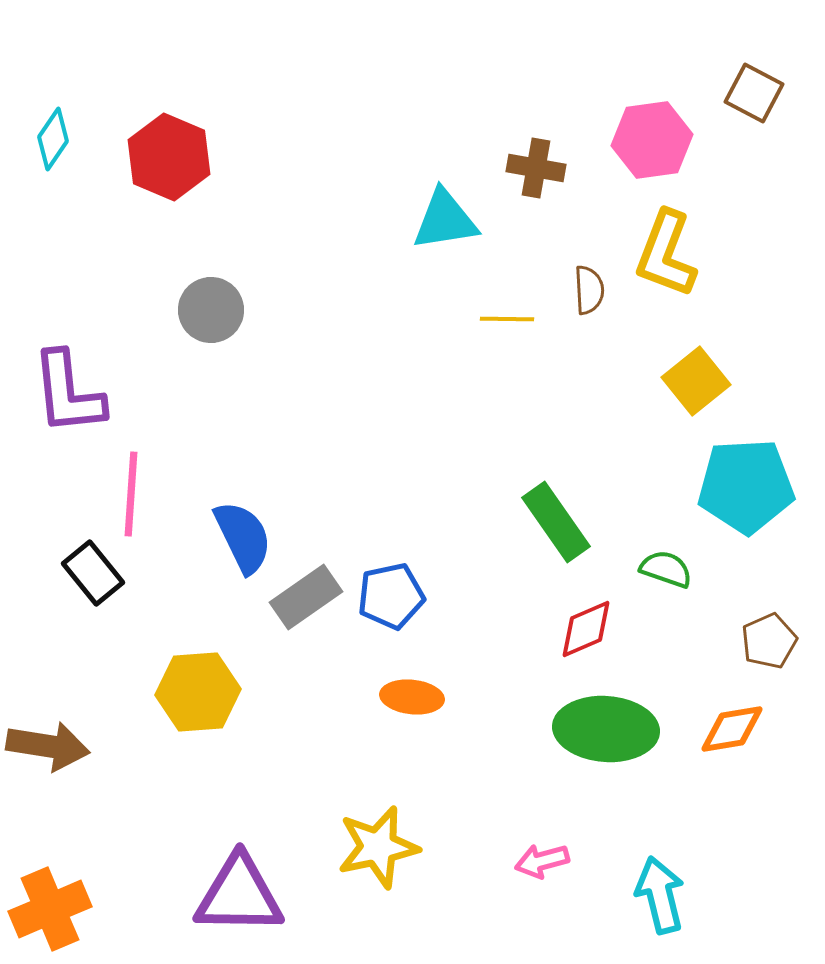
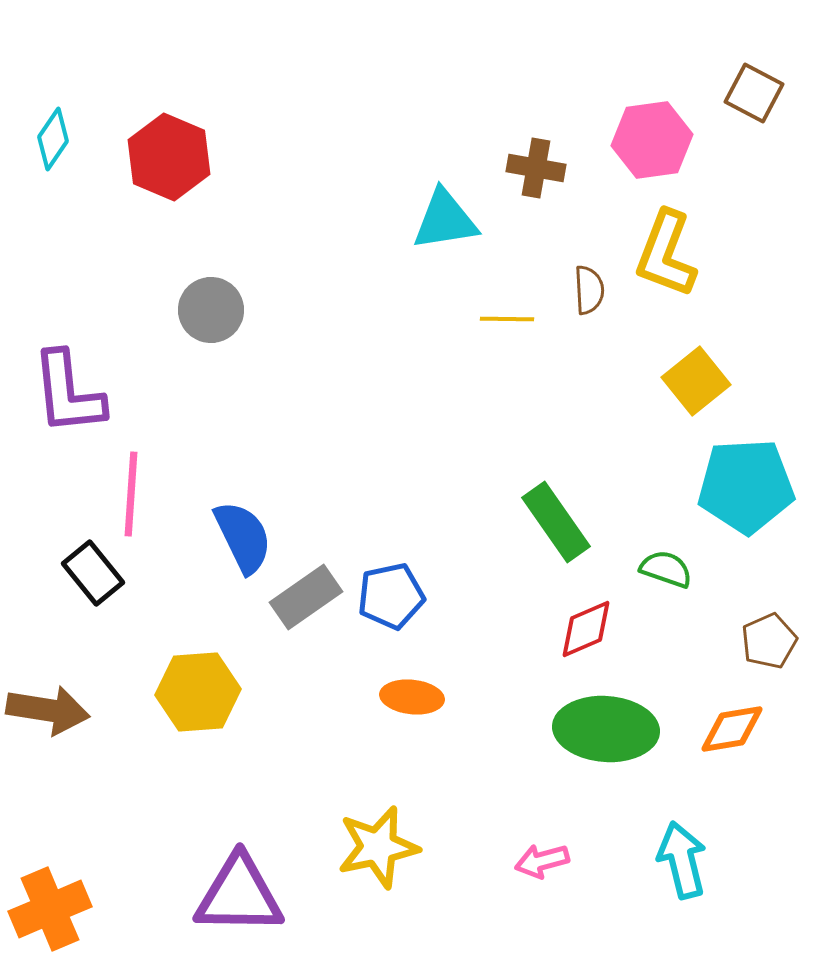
brown arrow: moved 36 px up
cyan arrow: moved 22 px right, 35 px up
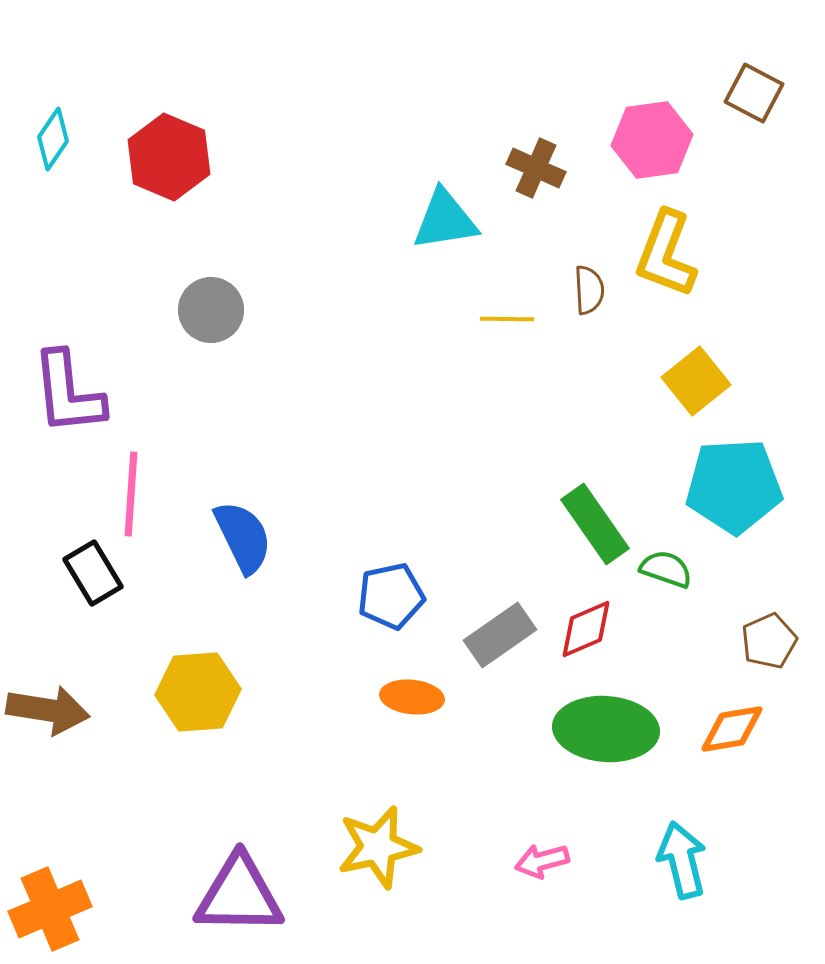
brown cross: rotated 14 degrees clockwise
cyan pentagon: moved 12 px left
green rectangle: moved 39 px right, 2 px down
black rectangle: rotated 8 degrees clockwise
gray rectangle: moved 194 px right, 38 px down
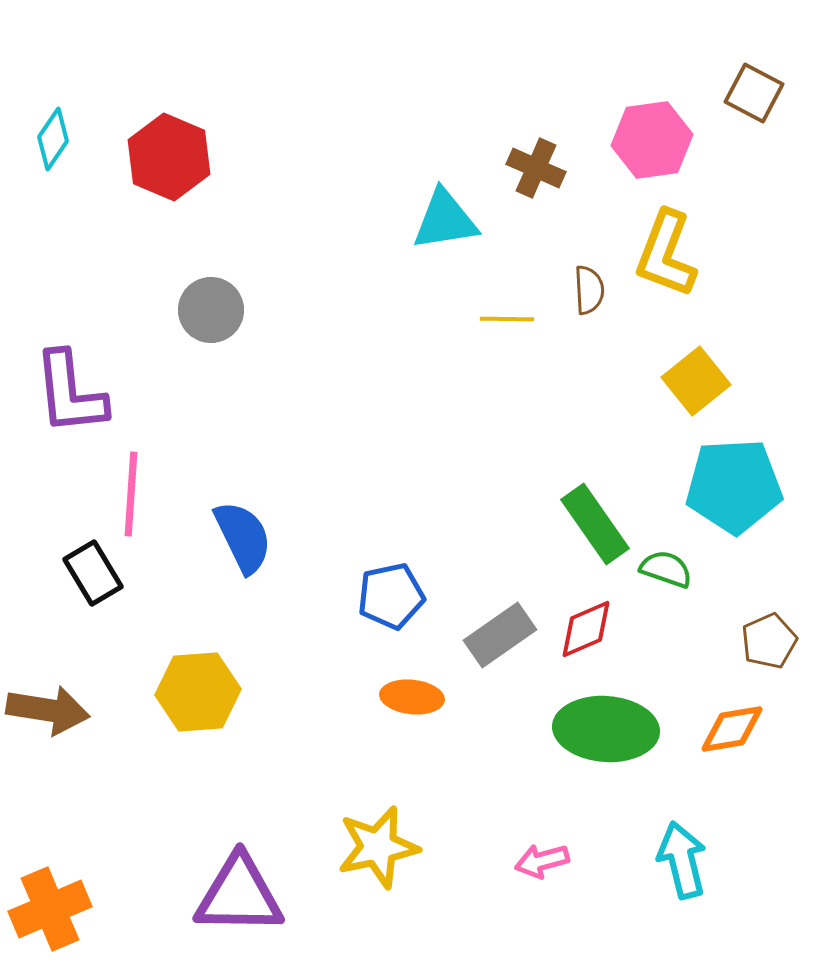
purple L-shape: moved 2 px right
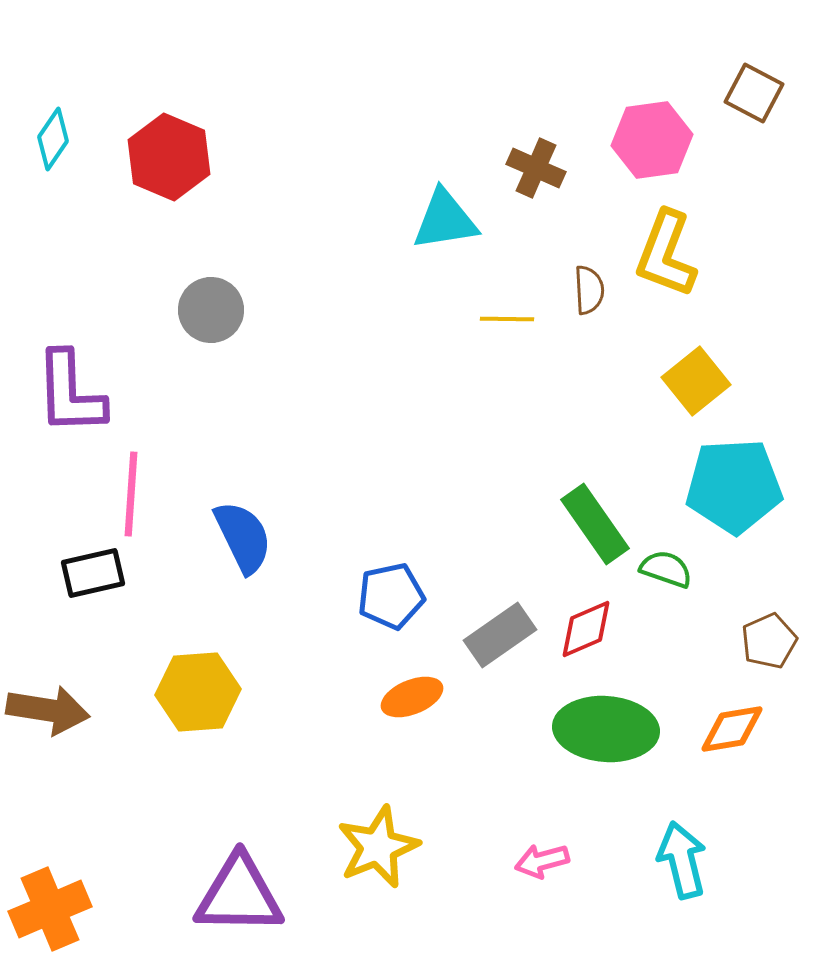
purple L-shape: rotated 4 degrees clockwise
black rectangle: rotated 72 degrees counterclockwise
orange ellipse: rotated 28 degrees counterclockwise
yellow star: rotated 10 degrees counterclockwise
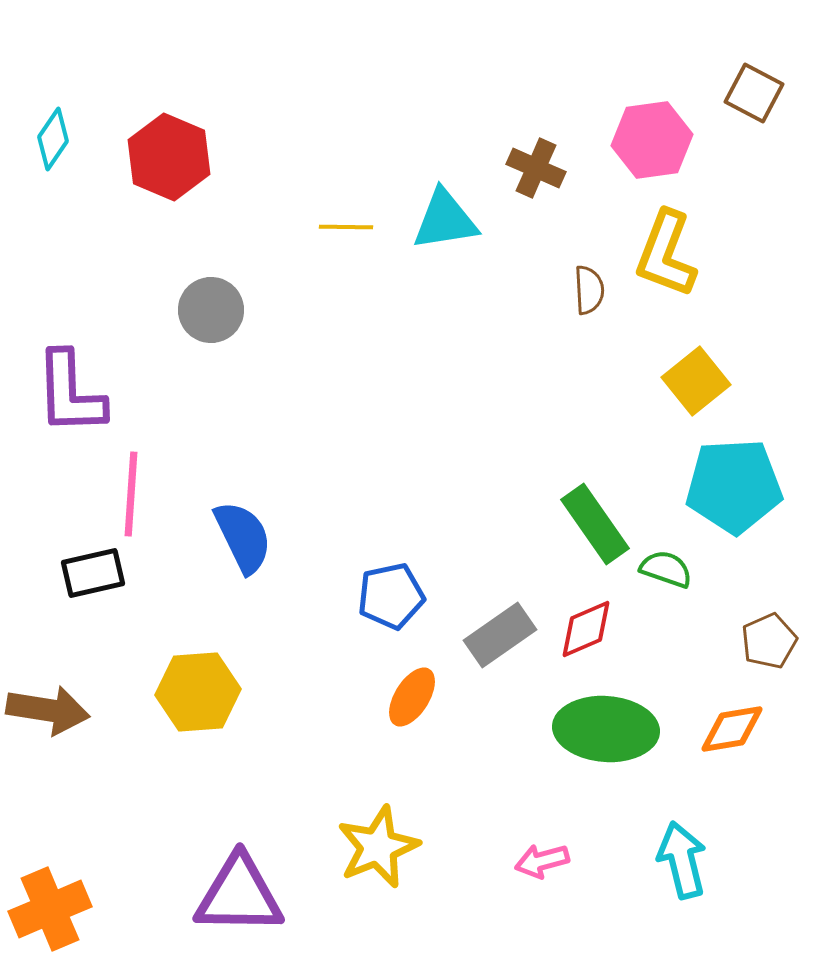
yellow line: moved 161 px left, 92 px up
orange ellipse: rotated 36 degrees counterclockwise
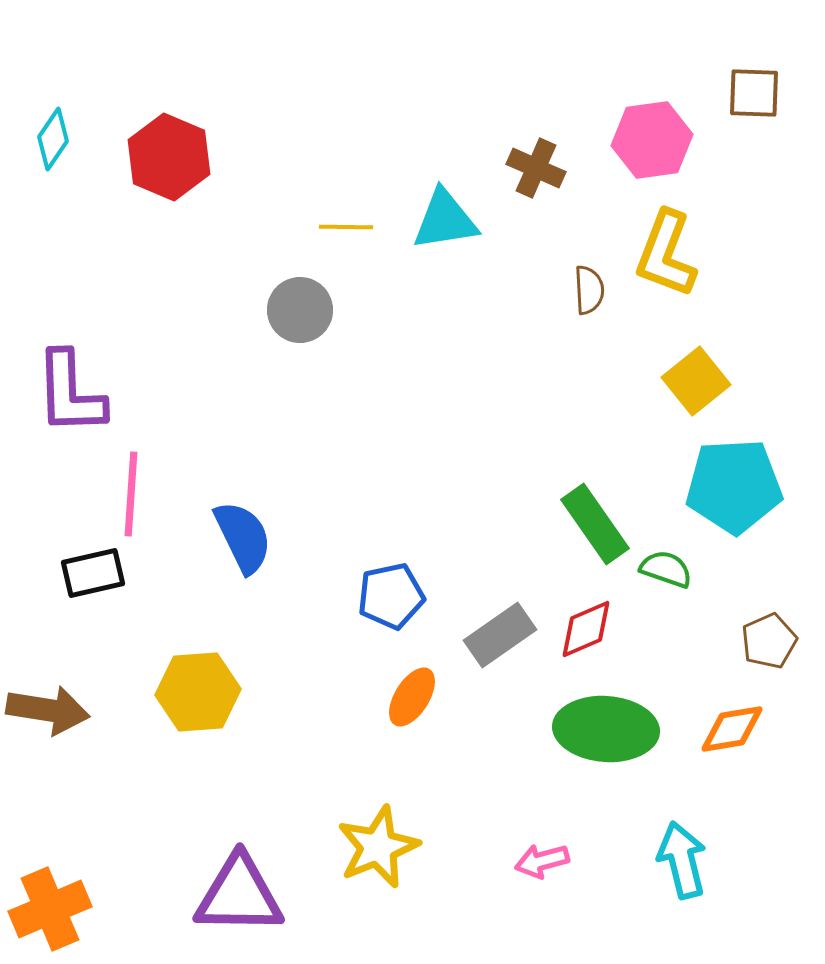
brown square: rotated 26 degrees counterclockwise
gray circle: moved 89 px right
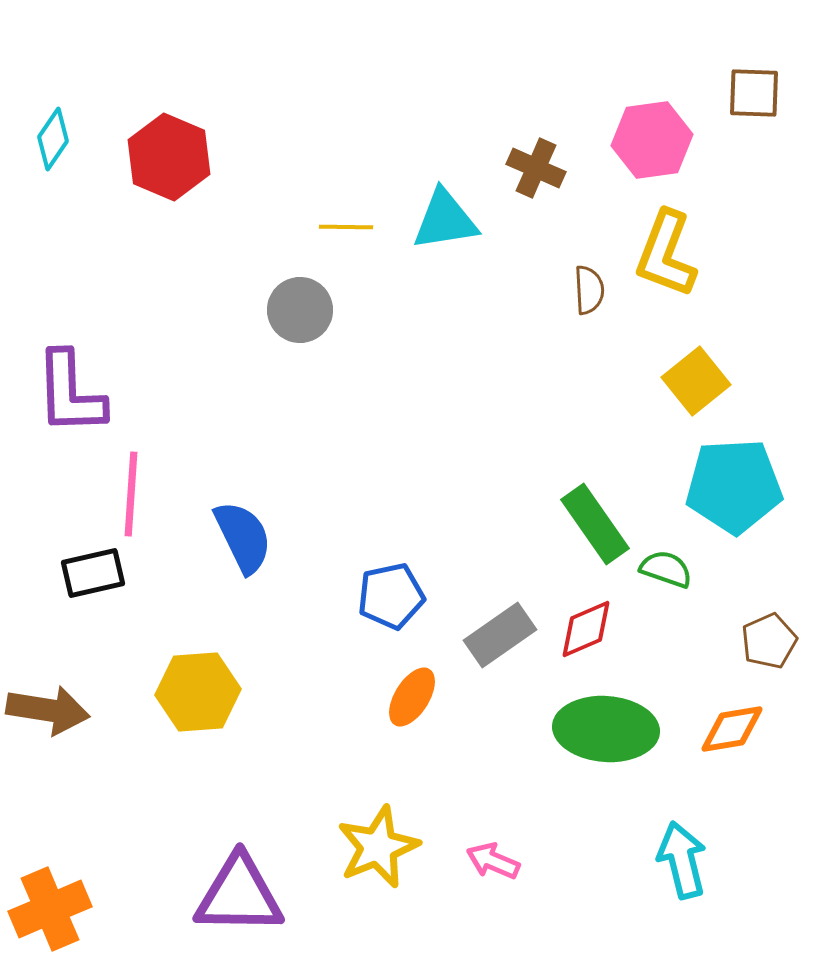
pink arrow: moved 49 px left; rotated 38 degrees clockwise
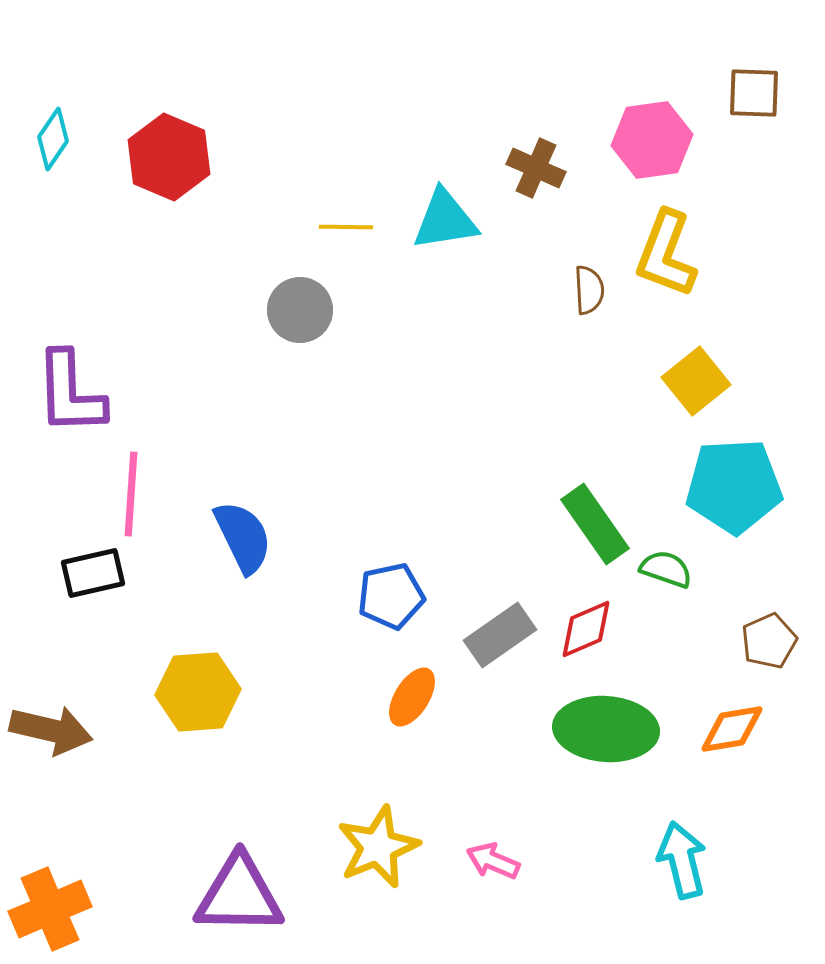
brown arrow: moved 3 px right, 20 px down; rotated 4 degrees clockwise
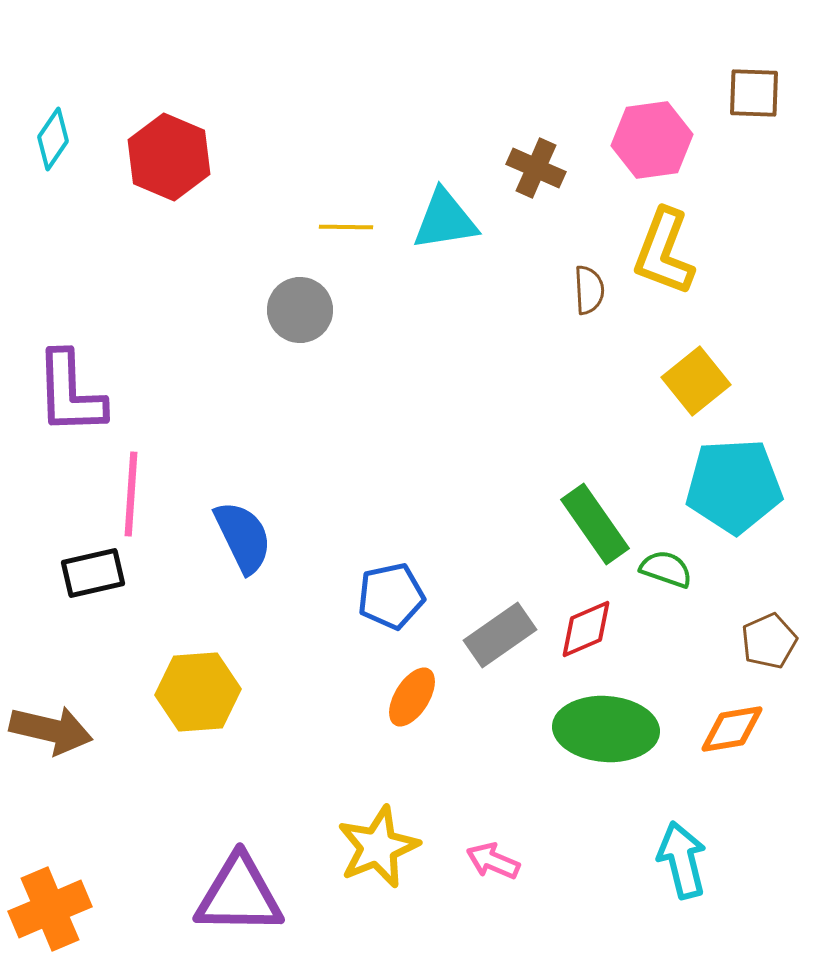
yellow L-shape: moved 2 px left, 2 px up
